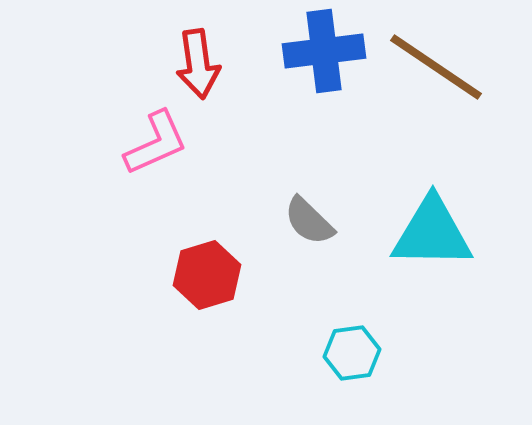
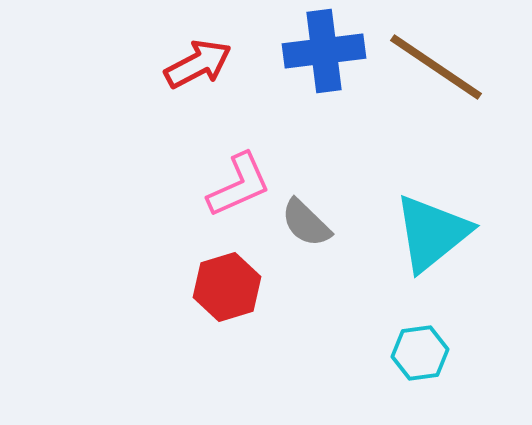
red arrow: rotated 110 degrees counterclockwise
pink L-shape: moved 83 px right, 42 px down
gray semicircle: moved 3 px left, 2 px down
cyan triangle: rotated 40 degrees counterclockwise
red hexagon: moved 20 px right, 12 px down
cyan hexagon: moved 68 px right
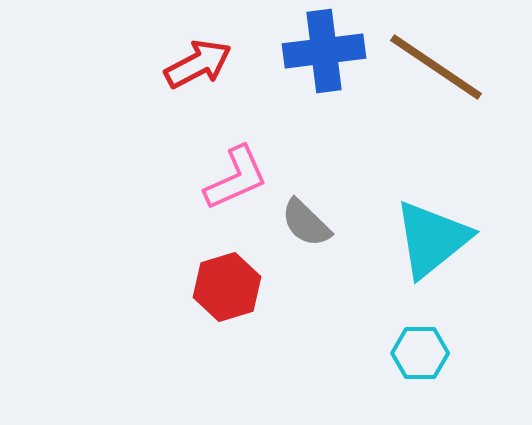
pink L-shape: moved 3 px left, 7 px up
cyan triangle: moved 6 px down
cyan hexagon: rotated 8 degrees clockwise
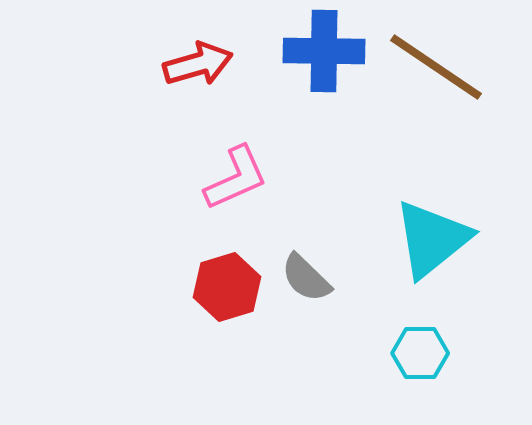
blue cross: rotated 8 degrees clockwise
red arrow: rotated 12 degrees clockwise
gray semicircle: moved 55 px down
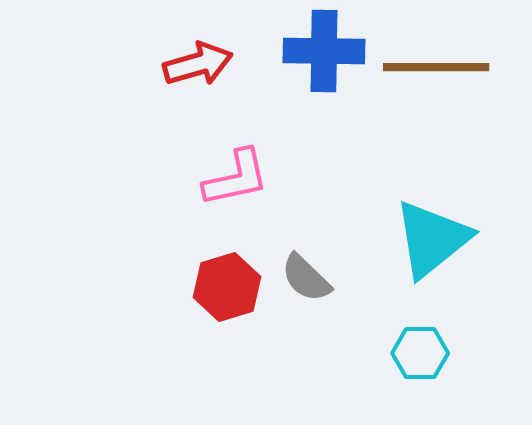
brown line: rotated 34 degrees counterclockwise
pink L-shape: rotated 12 degrees clockwise
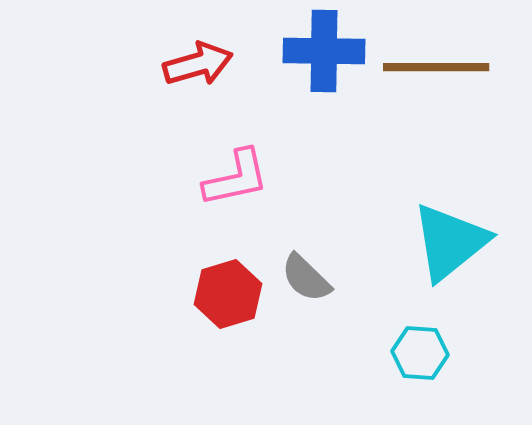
cyan triangle: moved 18 px right, 3 px down
red hexagon: moved 1 px right, 7 px down
cyan hexagon: rotated 4 degrees clockwise
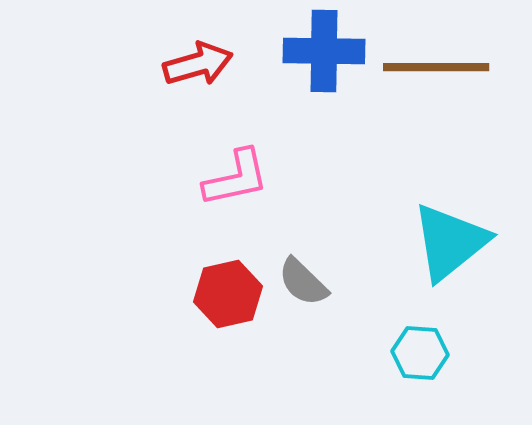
gray semicircle: moved 3 px left, 4 px down
red hexagon: rotated 4 degrees clockwise
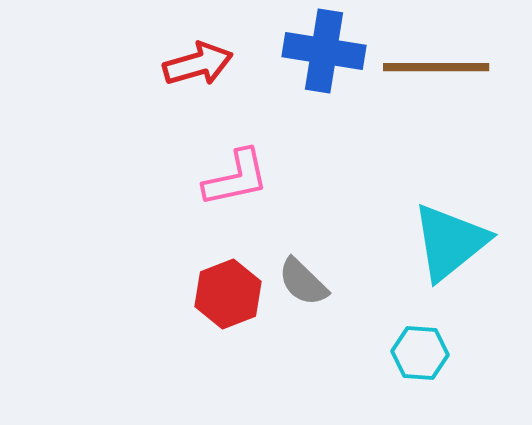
blue cross: rotated 8 degrees clockwise
red hexagon: rotated 8 degrees counterclockwise
